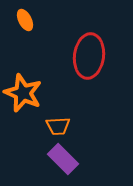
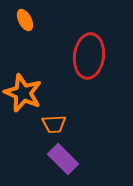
orange trapezoid: moved 4 px left, 2 px up
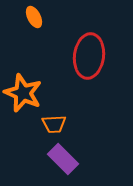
orange ellipse: moved 9 px right, 3 px up
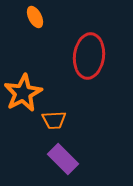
orange ellipse: moved 1 px right
orange star: rotated 21 degrees clockwise
orange trapezoid: moved 4 px up
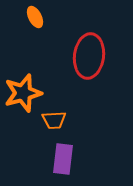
orange star: rotated 12 degrees clockwise
purple rectangle: rotated 52 degrees clockwise
